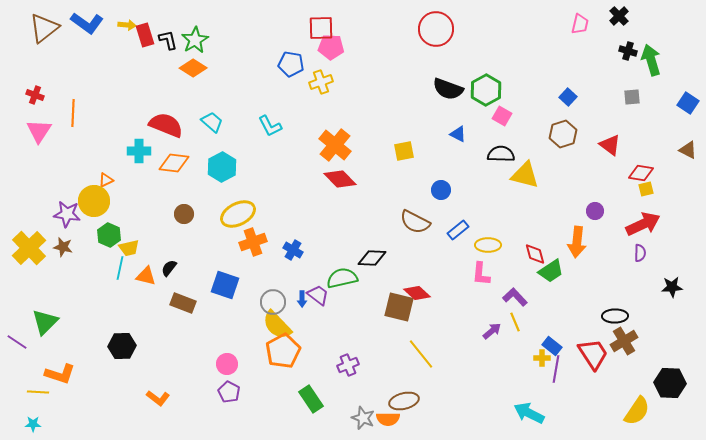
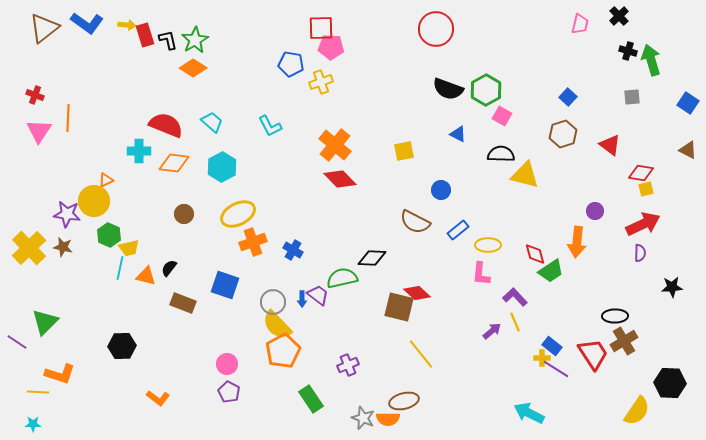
orange line at (73, 113): moved 5 px left, 5 px down
purple line at (556, 369): rotated 68 degrees counterclockwise
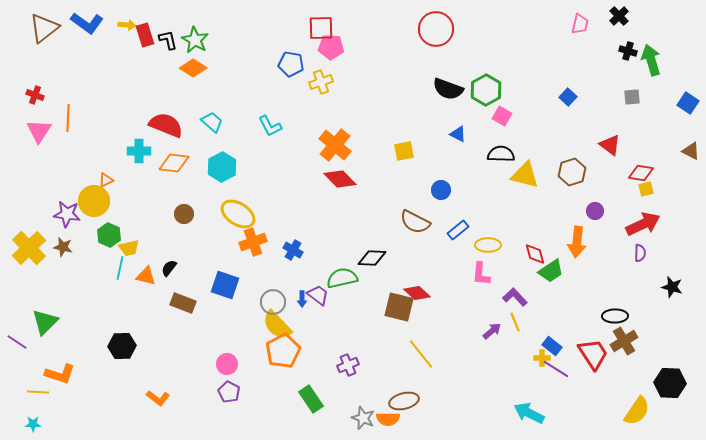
green star at (195, 40): rotated 12 degrees counterclockwise
brown hexagon at (563, 134): moved 9 px right, 38 px down
brown triangle at (688, 150): moved 3 px right, 1 px down
yellow ellipse at (238, 214): rotated 60 degrees clockwise
black star at (672, 287): rotated 20 degrees clockwise
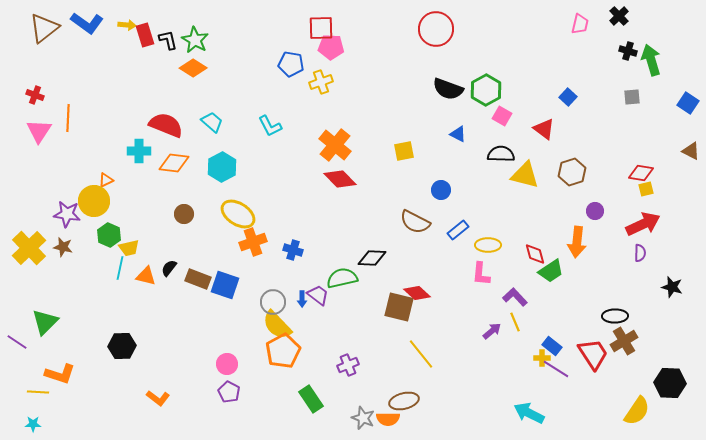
red triangle at (610, 145): moved 66 px left, 16 px up
blue cross at (293, 250): rotated 12 degrees counterclockwise
brown rectangle at (183, 303): moved 15 px right, 24 px up
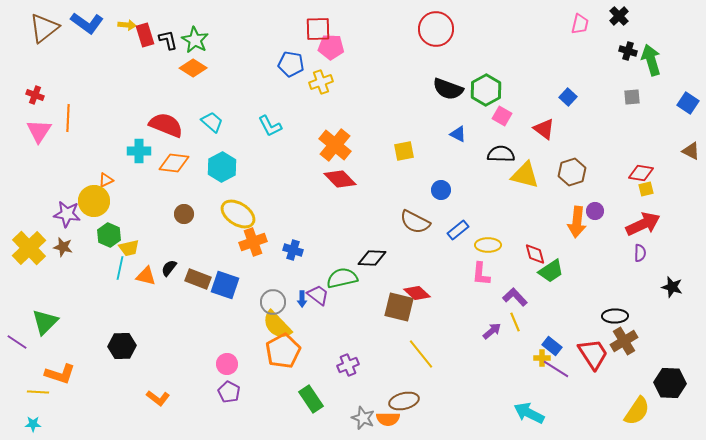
red square at (321, 28): moved 3 px left, 1 px down
orange arrow at (577, 242): moved 20 px up
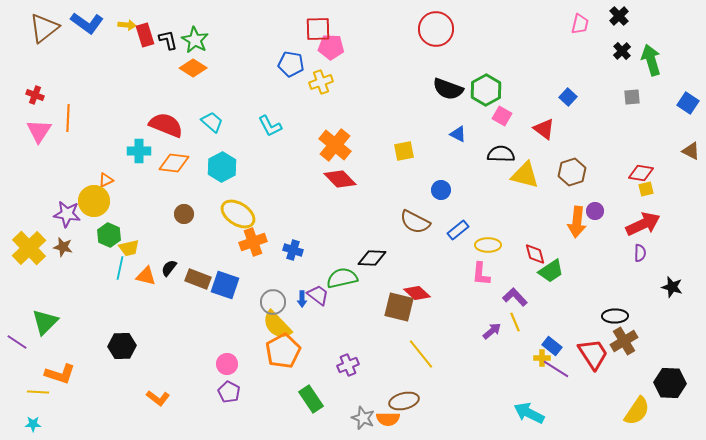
black cross at (628, 51): moved 6 px left; rotated 30 degrees clockwise
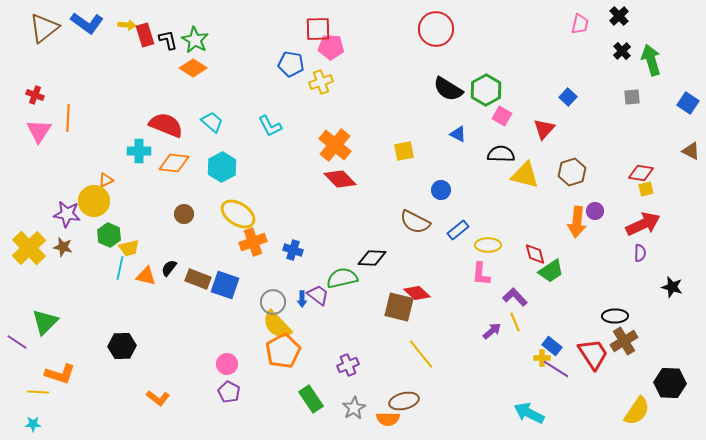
black semicircle at (448, 89): rotated 12 degrees clockwise
red triangle at (544, 129): rotated 35 degrees clockwise
gray star at (363, 418): moved 9 px left, 10 px up; rotated 20 degrees clockwise
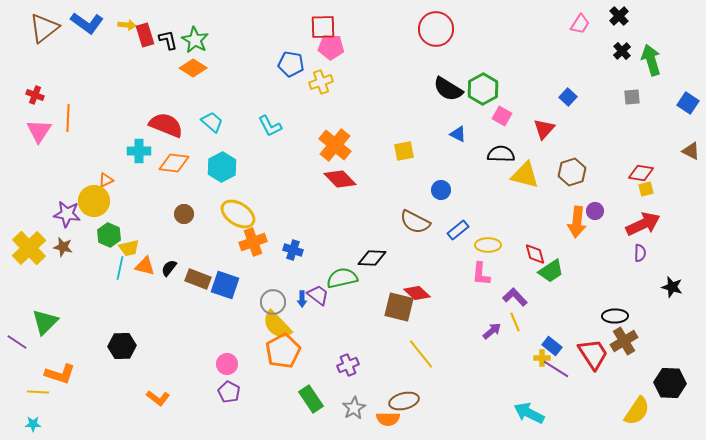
pink trapezoid at (580, 24): rotated 20 degrees clockwise
red square at (318, 29): moved 5 px right, 2 px up
green hexagon at (486, 90): moved 3 px left, 1 px up
orange triangle at (146, 276): moved 1 px left, 10 px up
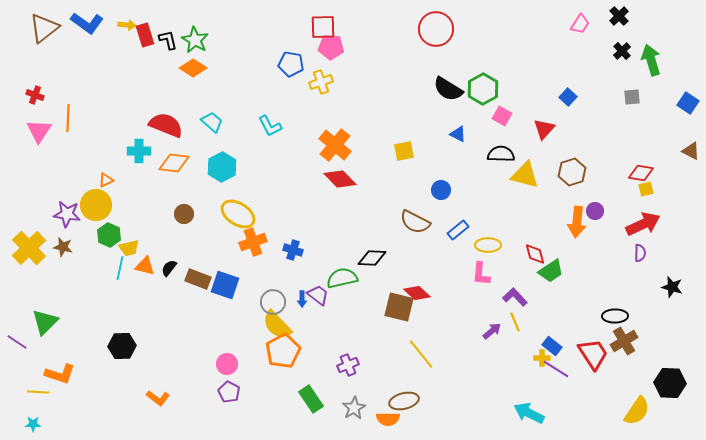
yellow circle at (94, 201): moved 2 px right, 4 px down
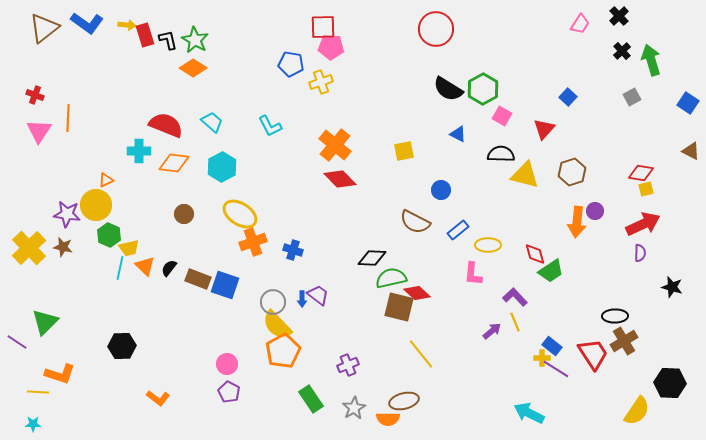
gray square at (632, 97): rotated 24 degrees counterclockwise
yellow ellipse at (238, 214): moved 2 px right
orange triangle at (145, 266): rotated 30 degrees clockwise
pink L-shape at (481, 274): moved 8 px left
green semicircle at (342, 278): moved 49 px right
